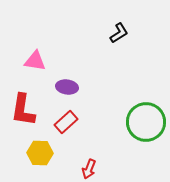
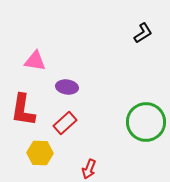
black L-shape: moved 24 px right
red rectangle: moved 1 px left, 1 px down
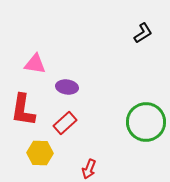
pink triangle: moved 3 px down
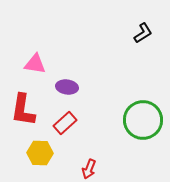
green circle: moved 3 px left, 2 px up
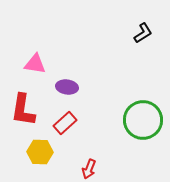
yellow hexagon: moved 1 px up
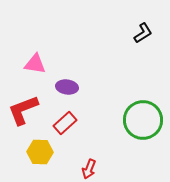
red L-shape: rotated 60 degrees clockwise
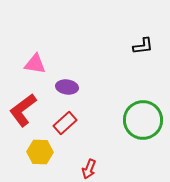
black L-shape: moved 13 px down; rotated 25 degrees clockwise
red L-shape: rotated 16 degrees counterclockwise
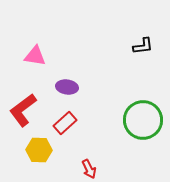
pink triangle: moved 8 px up
yellow hexagon: moved 1 px left, 2 px up
red arrow: rotated 48 degrees counterclockwise
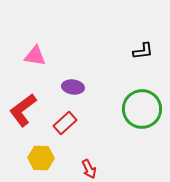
black L-shape: moved 5 px down
purple ellipse: moved 6 px right
green circle: moved 1 px left, 11 px up
yellow hexagon: moved 2 px right, 8 px down
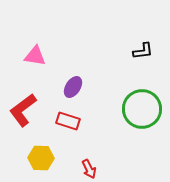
purple ellipse: rotated 65 degrees counterclockwise
red rectangle: moved 3 px right, 2 px up; rotated 60 degrees clockwise
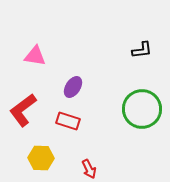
black L-shape: moved 1 px left, 1 px up
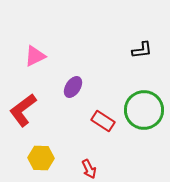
pink triangle: rotated 35 degrees counterclockwise
green circle: moved 2 px right, 1 px down
red rectangle: moved 35 px right; rotated 15 degrees clockwise
